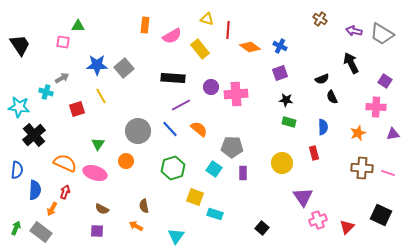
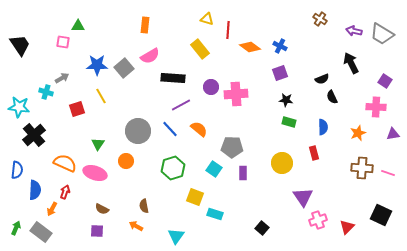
pink semicircle at (172, 36): moved 22 px left, 20 px down
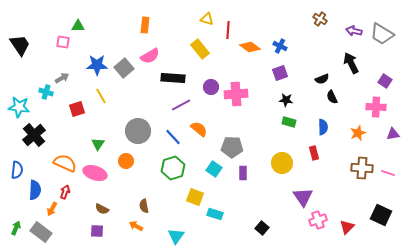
blue line at (170, 129): moved 3 px right, 8 px down
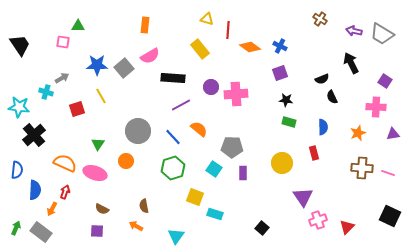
black square at (381, 215): moved 9 px right, 1 px down
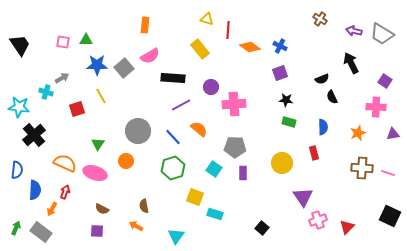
green triangle at (78, 26): moved 8 px right, 14 px down
pink cross at (236, 94): moved 2 px left, 10 px down
gray pentagon at (232, 147): moved 3 px right
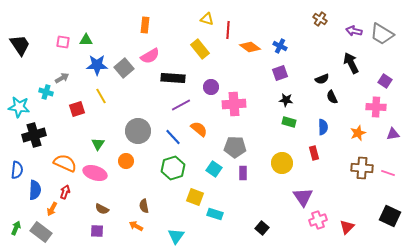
black cross at (34, 135): rotated 25 degrees clockwise
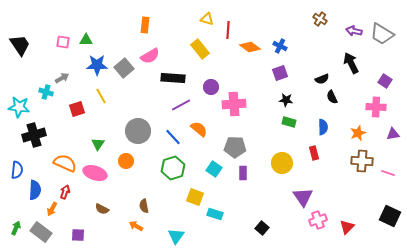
brown cross at (362, 168): moved 7 px up
purple square at (97, 231): moved 19 px left, 4 px down
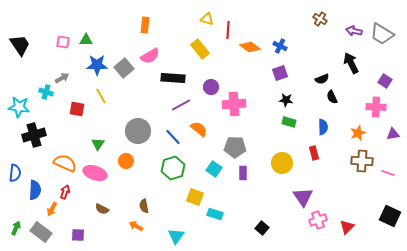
red square at (77, 109): rotated 28 degrees clockwise
blue semicircle at (17, 170): moved 2 px left, 3 px down
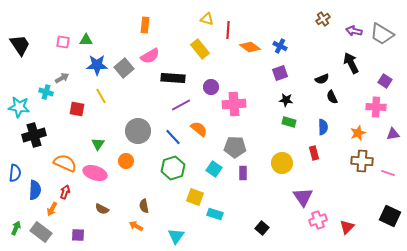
brown cross at (320, 19): moved 3 px right; rotated 24 degrees clockwise
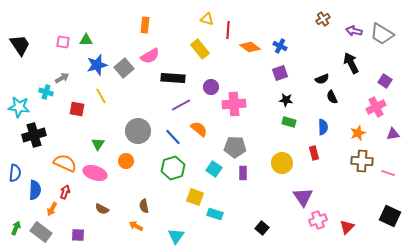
blue star at (97, 65): rotated 15 degrees counterclockwise
pink cross at (376, 107): rotated 30 degrees counterclockwise
